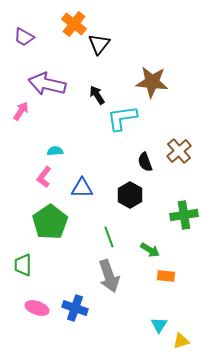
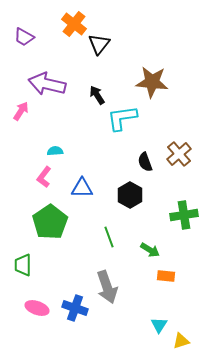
brown cross: moved 3 px down
gray arrow: moved 2 px left, 11 px down
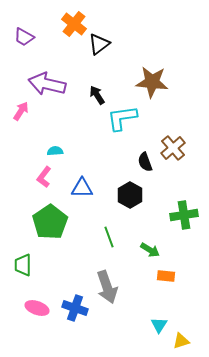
black triangle: rotated 15 degrees clockwise
brown cross: moved 6 px left, 6 px up
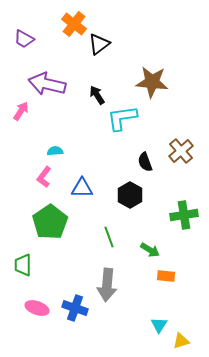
purple trapezoid: moved 2 px down
brown cross: moved 8 px right, 3 px down
gray arrow: moved 2 px up; rotated 24 degrees clockwise
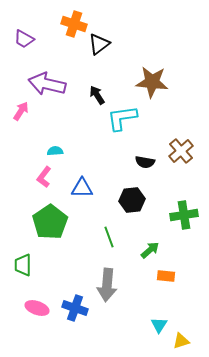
orange cross: rotated 20 degrees counterclockwise
black semicircle: rotated 60 degrees counterclockwise
black hexagon: moved 2 px right, 5 px down; rotated 25 degrees clockwise
green arrow: rotated 72 degrees counterclockwise
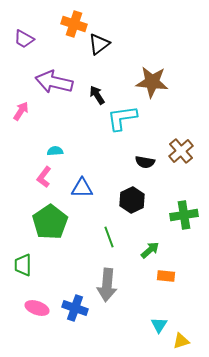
purple arrow: moved 7 px right, 2 px up
black hexagon: rotated 20 degrees counterclockwise
